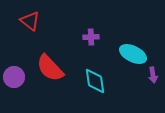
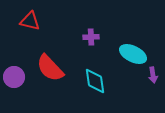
red triangle: rotated 25 degrees counterclockwise
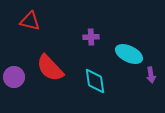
cyan ellipse: moved 4 px left
purple arrow: moved 2 px left
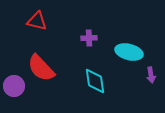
red triangle: moved 7 px right
purple cross: moved 2 px left, 1 px down
cyan ellipse: moved 2 px up; rotated 12 degrees counterclockwise
red semicircle: moved 9 px left
purple circle: moved 9 px down
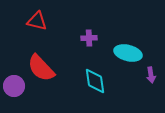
cyan ellipse: moved 1 px left, 1 px down
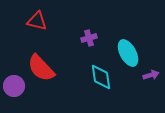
purple cross: rotated 14 degrees counterclockwise
cyan ellipse: rotated 48 degrees clockwise
purple arrow: rotated 98 degrees counterclockwise
cyan diamond: moved 6 px right, 4 px up
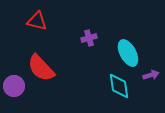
cyan diamond: moved 18 px right, 9 px down
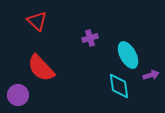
red triangle: rotated 30 degrees clockwise
purple cross: moved 1 px right
cyan ellipse: moved 2 px down
purple circle: moved 4 px right, 9 px down
